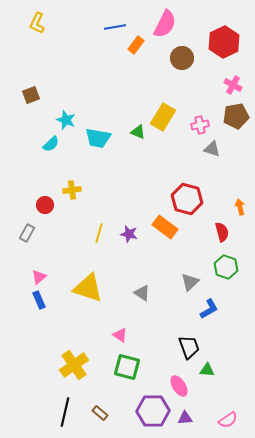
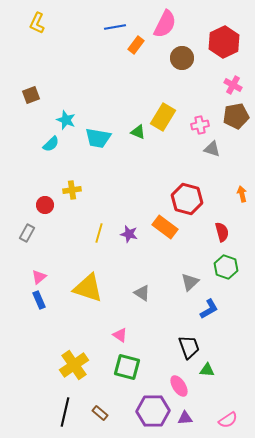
orange arrow at (240, 207): moved 2 px right, 13 px up
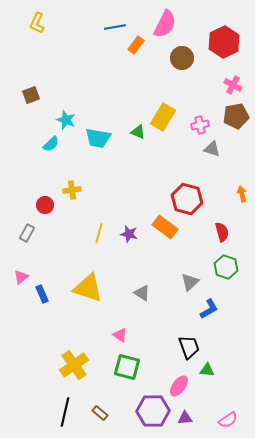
pink triangle at (39, 277): moved 18 px left
blue rectangle at (39, 300): moved 3 px right, 6 px up
pink ellipse at (179, 386): rotated 70 degrees clockwise
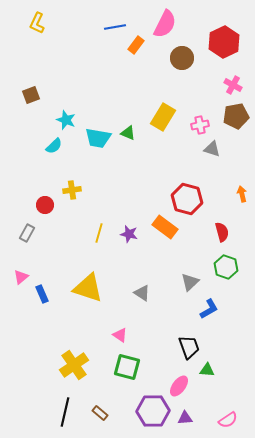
green triangle at (138, 132): moved 10 px left, 1 px down
cyan semicircle at (51, 144): moved 3 px right, 2 px down
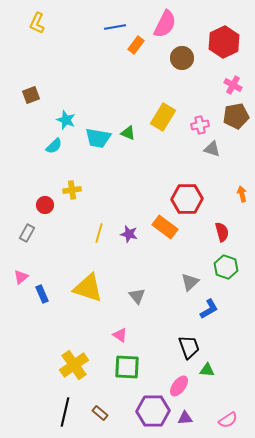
red hexagon at (187, 199): rotated 16 degrees counterclockwise
gray triangle at (142, 293): moved 5 px left, 3 px down; rotated 18 degrees clockwise
green square at (127, 367): rotated 12 degrees counterclockwise
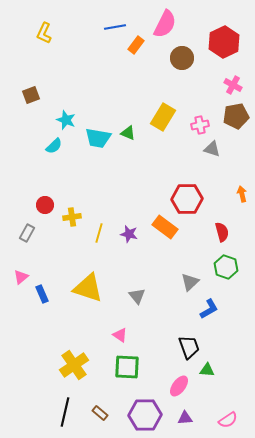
yellow L-shape at (37, 23): moved 7 px right, 10 px down
yellow cross at (72, 190): moved 27 px down
purple hexagon at (153, 411): moved 8 px left, 4 px down
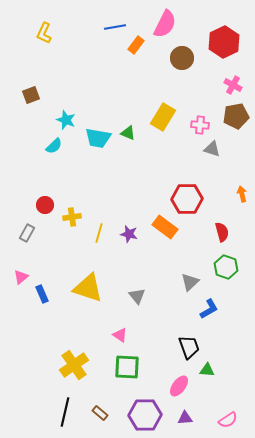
pink cross at (200, 125): rotated 18 degrees clockwise
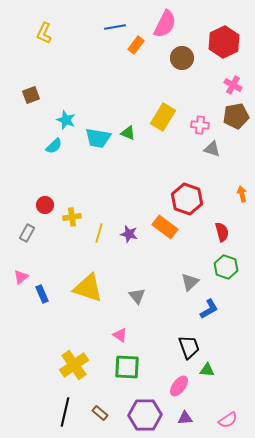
red hexagon at (187, 199): rotated 20 degrees clockwise
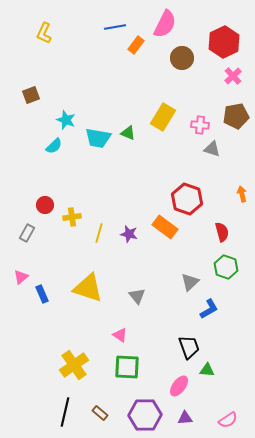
pink cross at (233, 85): moved 9 px up; rotated 18 degrees clockwise
